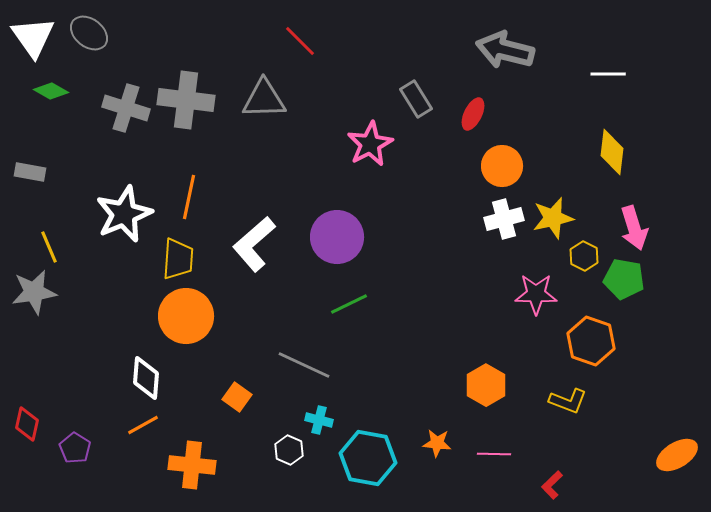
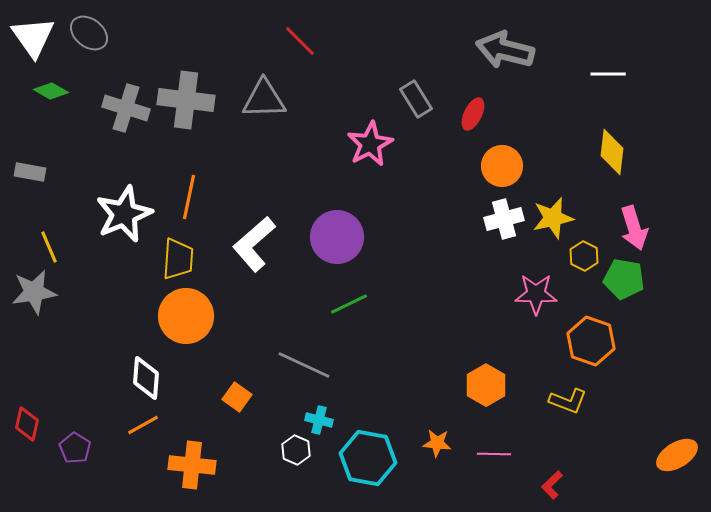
white hexagon at (289, 450): moved 7 px right
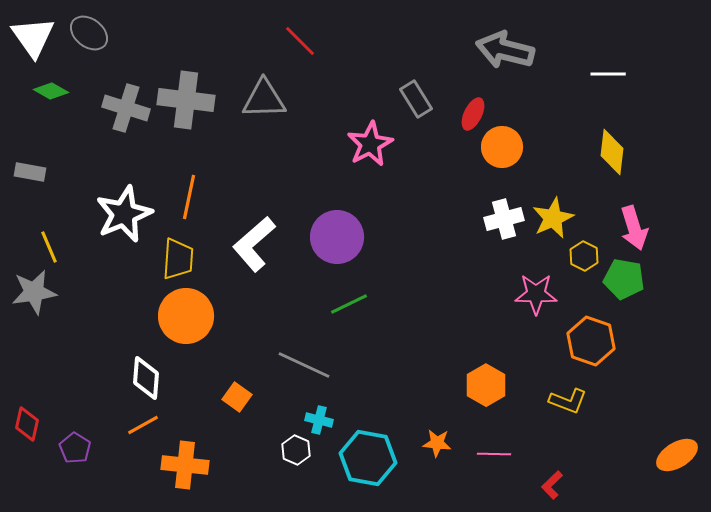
orange circle at (502, 166): moved 19 px up
yellow star at (553, 218): rotated 12 degrees counterclockwise
orange cross at (192, 465): moved 7 px left
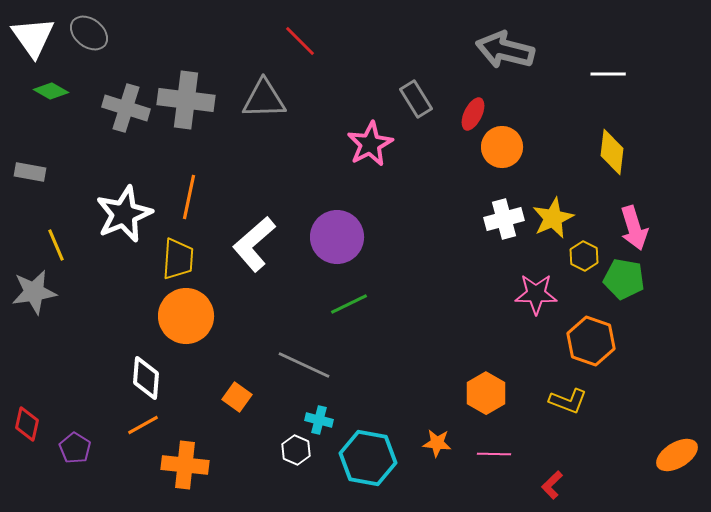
yellow line at (49, 247): moved 7 px right, 2 px up
orange hexagon at (486, 385): moved 8 px down
